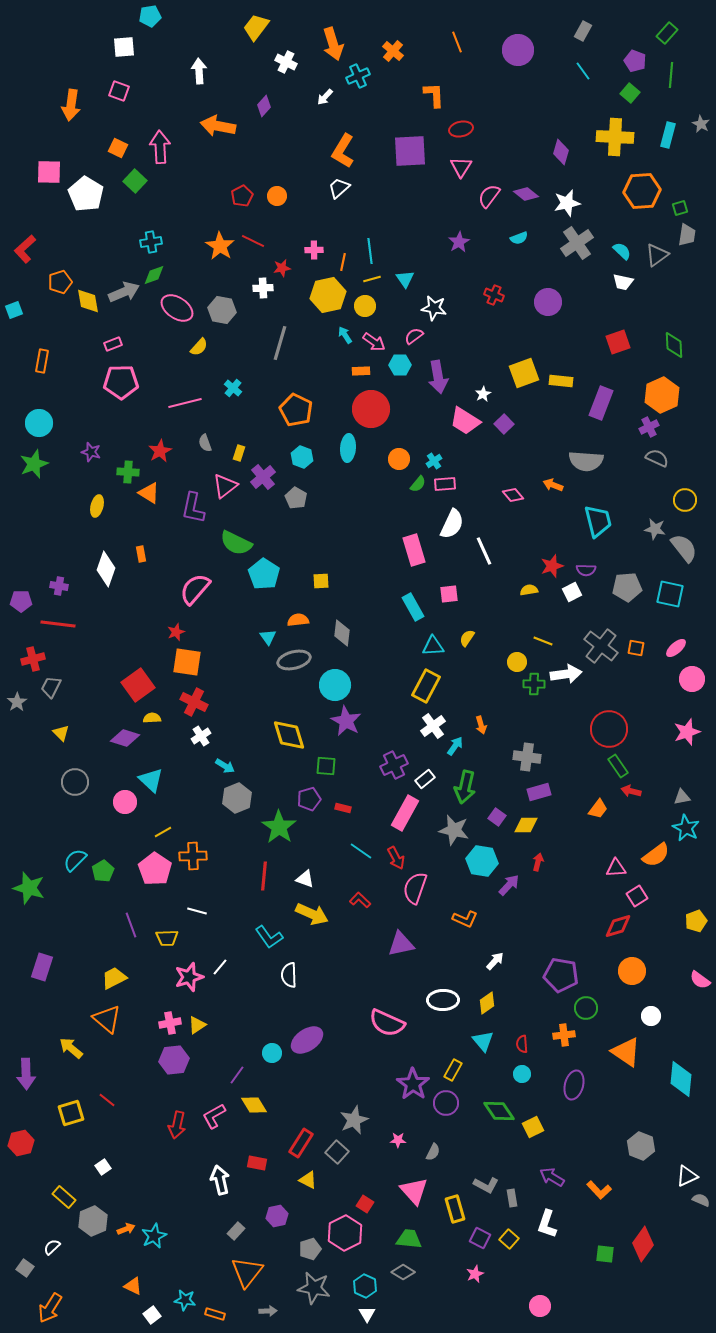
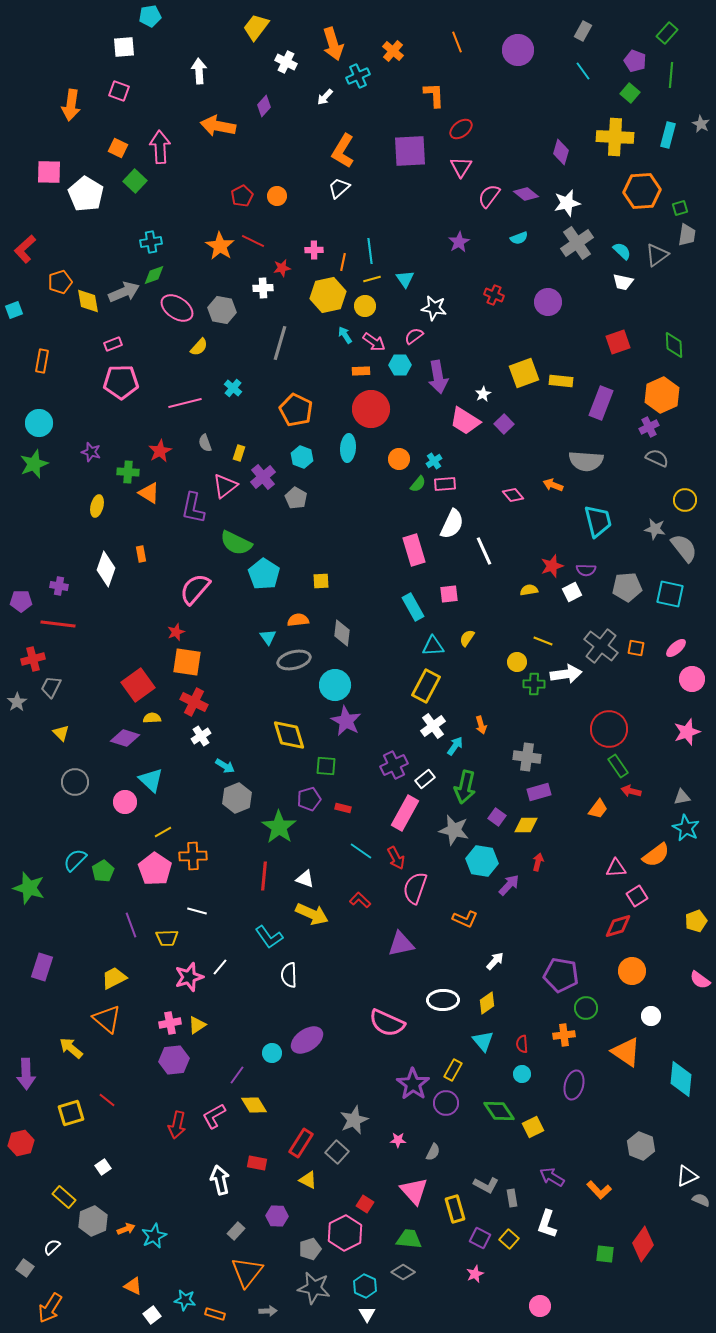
red ellipse at (461, 129): rotated 25 degrees counterclockwise
purple hexagon at (277, 1216): rotated 15 degrees clockwise
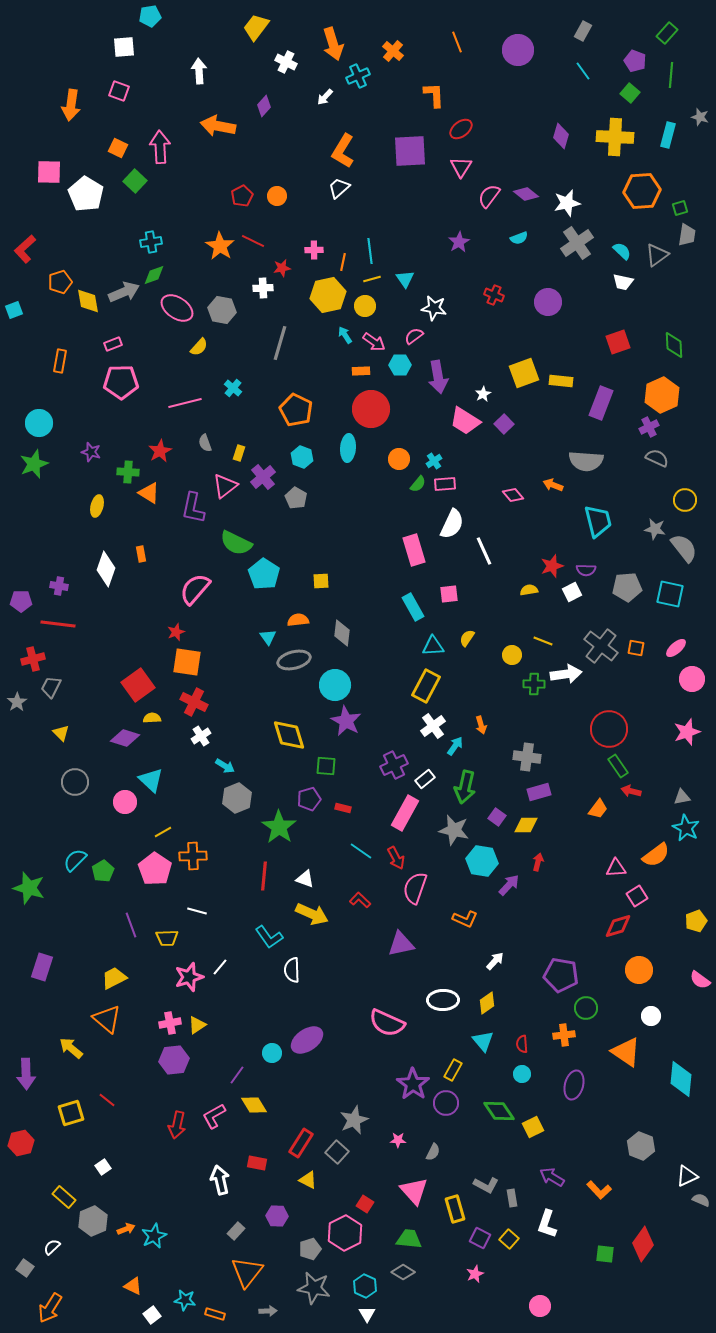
gray star at (701, 124): moved 1 px left, 7 px up; rotated 12 degrees counterclockwise
purple diamond at (561, 152): moved 16 px up
orange rectangle at (42, 361): moved 18 px right
yellow circle at (517, 662): moved 5 px left, 7 px up
orange circle at (632, 971): moved 7 px right, 1 px up
white semicircle at (289, 975): moved 3 px right, 5 px up
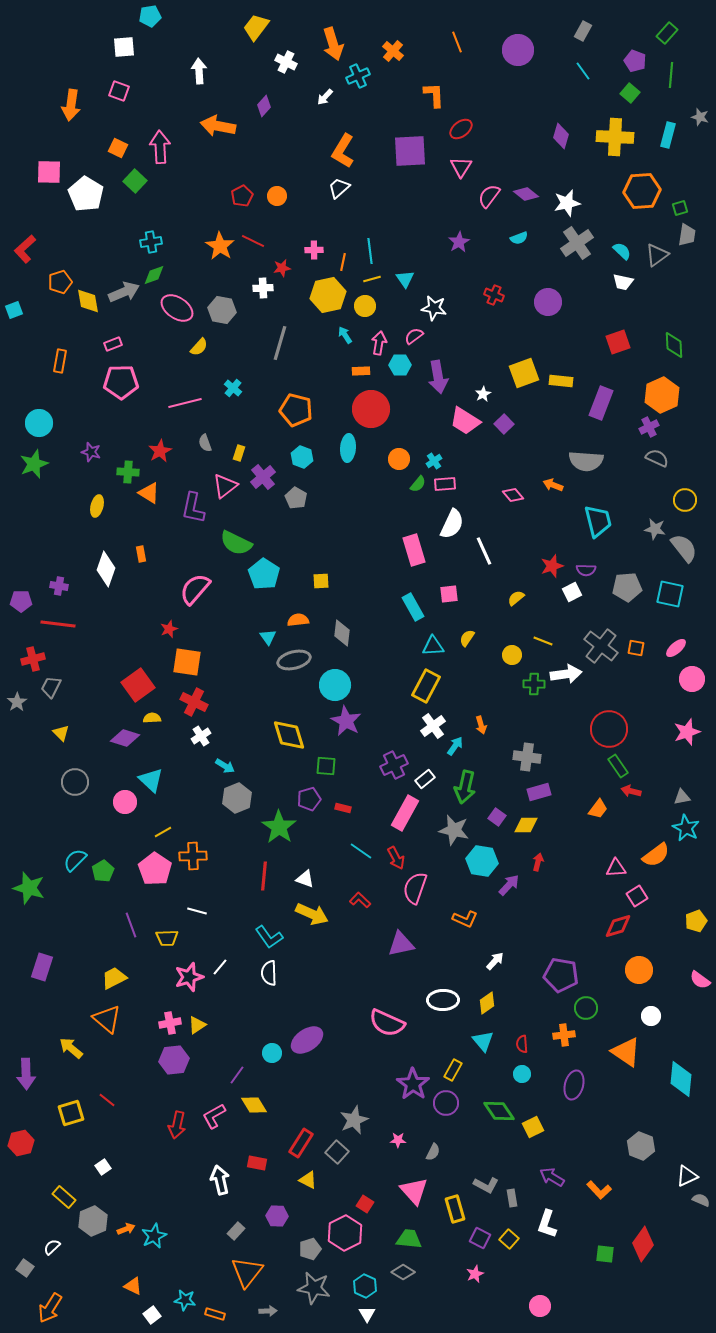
pink arrow at (374, 342): moved 5 px right, 1 px down; rotated 115 degrees counterclockwise
orange pentagon at (296, 410): rotated 12 degrees counterclockwise
yellow semicircle at (529, 590): moved 13 px left, 8 px down; rotated 30 degrees counterclockwise
red star at (176, 632): moved 7 px left, 3 px up
white semicircle at (292, 970): moved 23 px left, 3 px down
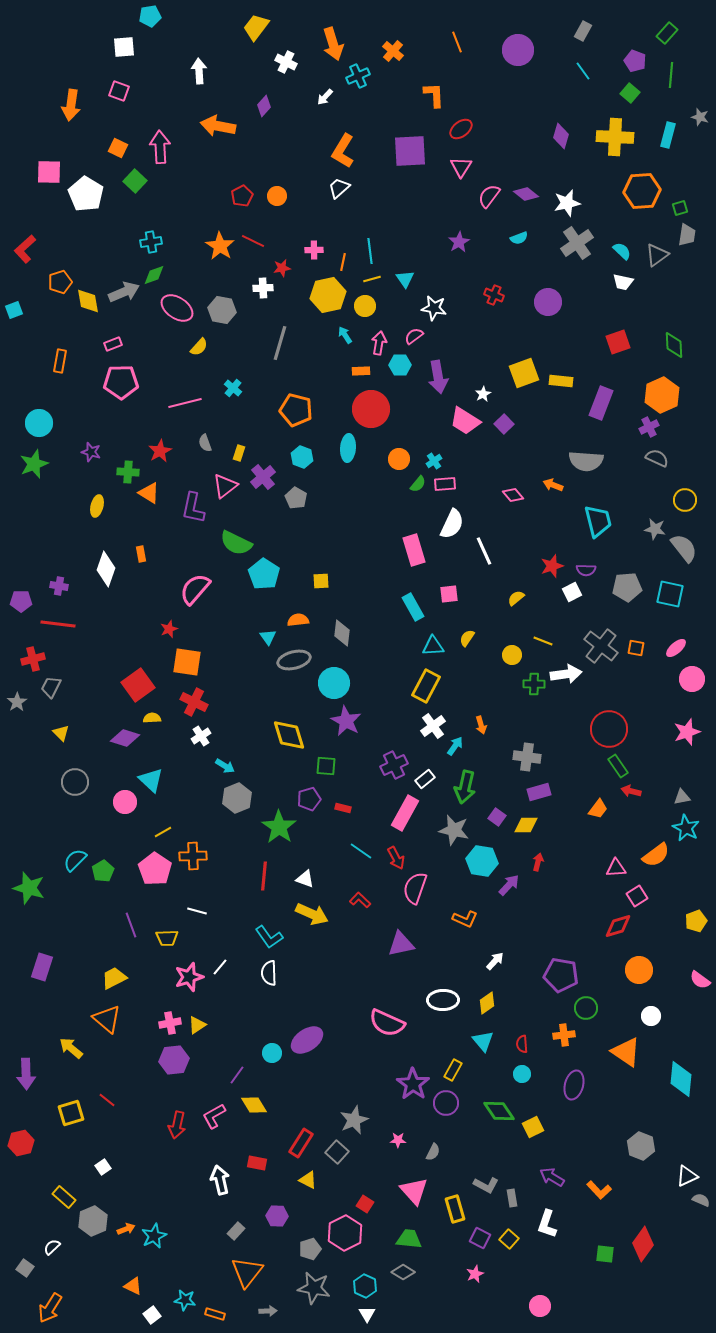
cyan circle at (335, 685): moved 1 px left, 2 px up
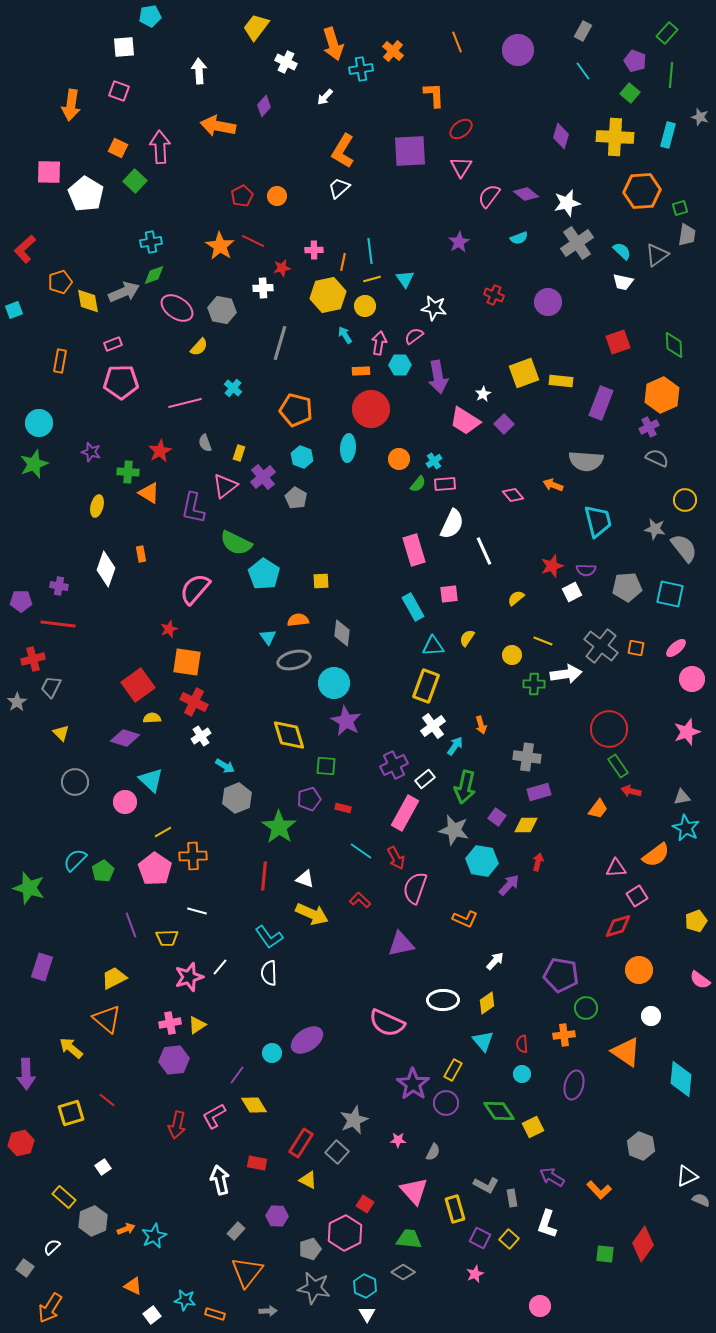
cyan cross at (358, 76): moved 3 px right, 7 px up; rotated 15 degrees clockwise
yellow rectangle at (426, 686): rotated 8 degrees counterclockwise
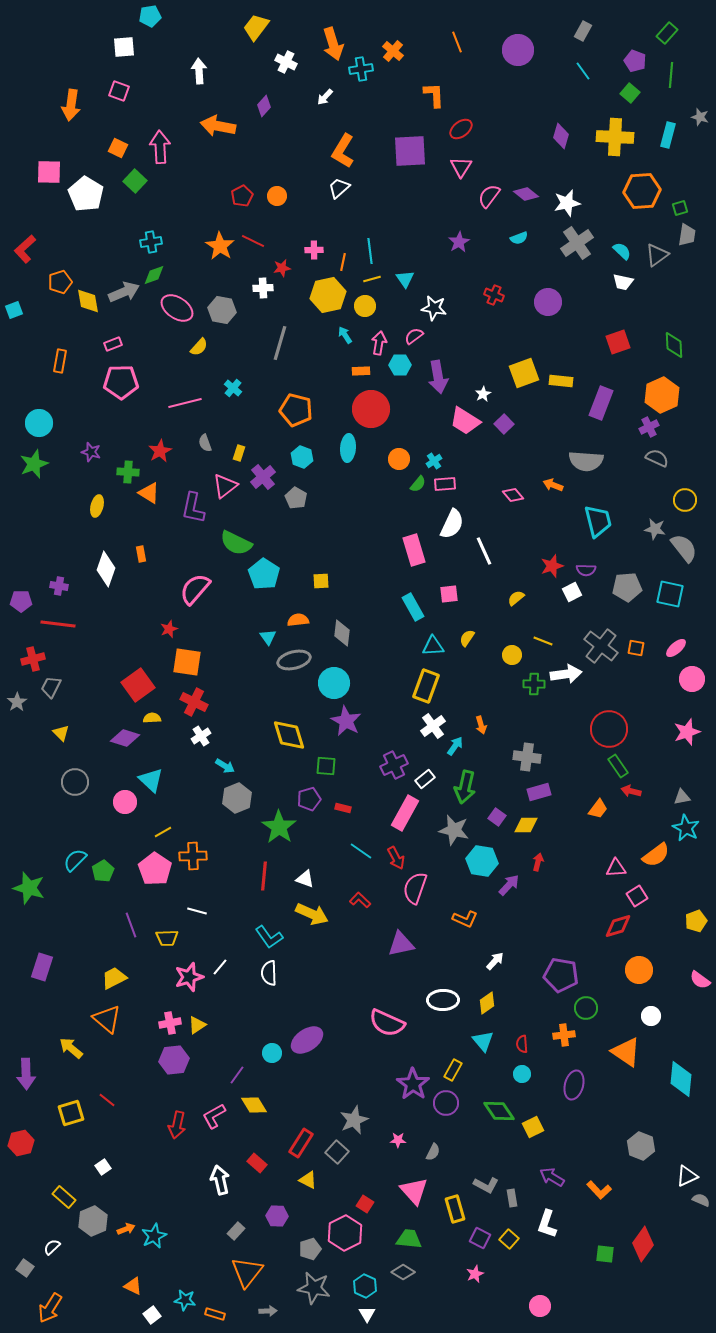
red rectangle at (257, 1163): rotated 30 degrees clockwise
